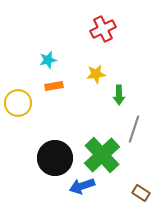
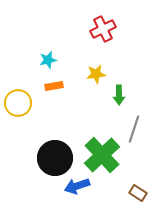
blue arrow: moved 5 px left
brown rectangle: moved 3 px left
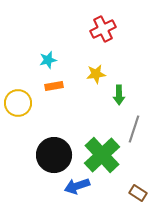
black circle: moved 1 px left, 3 px up
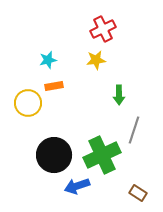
yellow star: moved 14 px up
yellow circle: moved 10 px right
gray line: moved 1 px down
green cross: rotated 18 degrees clockwise
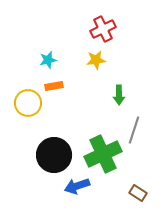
green cross: moved 1 px right, 1 px up
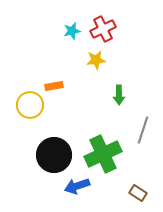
cyan star: moved 24 px right, 29 px up
yellow circle: moved 2 px right, 2 px down
gray line: moved 9 px right
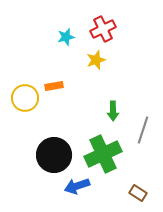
cyan star: moved 6 px left, 6 px down
yellow star: rotated 12 degrees counterclockwise
green arrow: moved 6 px left, 16 px down
yellow circle: moved 5 px left, 7 px up
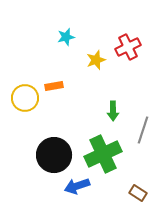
red cross: moved 25 px right, 18 px down
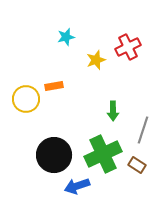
yellow circle: moved 1 px right, 1 px down
brown rectangle: moved 1 px left, 28 px up
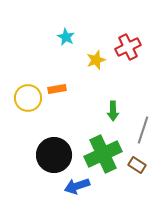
cyan star: rotated 30 degrees counterclockwise
orange rectangle: moved 3 px right, 3 px down
yellow circle: moved 2 px right, 1 px up
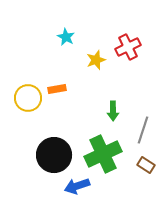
brown rectangle: moved 9 px right
